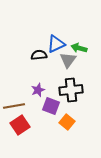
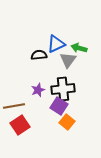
black cross: moved 8 px left, 1 px up
purple square: moved 8 px right; rotated 12 degrees clockwise
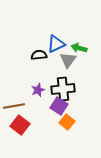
red square: rotated 18 degrees counterclockwise
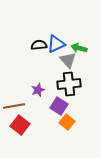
black semicircle: moved 10 px up
gray triangle: rotated 18 degrees counterclockwise
black cross: moved 6 px right, 5 px up
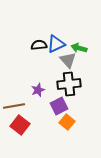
purple square: rotated 30 degrees clockwise
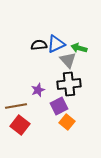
brown line: moved 2 px right
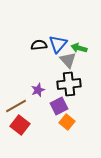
blue triangle: moved 2 px right; rotated 24 degrees counterclockwise
brown line: rotated 20 degrees counterclockwise
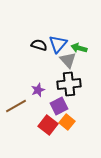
black semicircle: rotated 21 degrees clockwise
red square: moved 28 px right
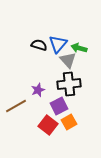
orange square: moved 2 px right; rotated 21 degrees clockwise
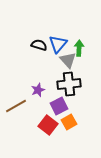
green arrow: rotated 77 degrees clockwise
